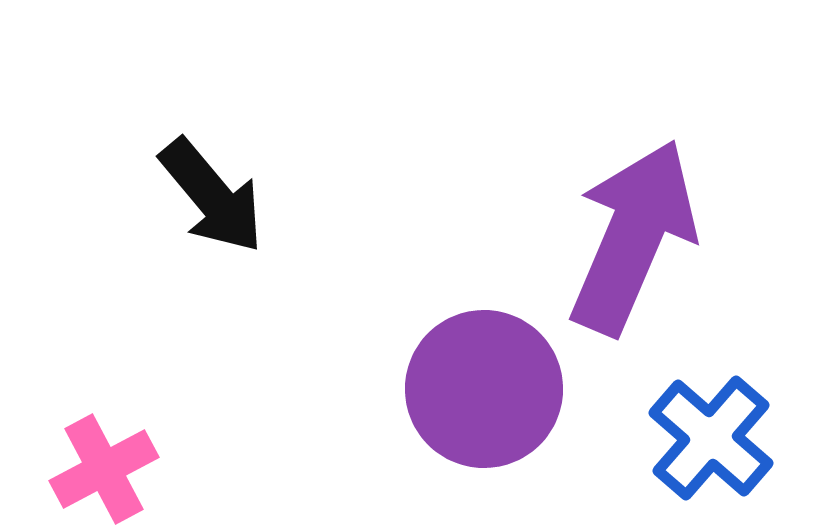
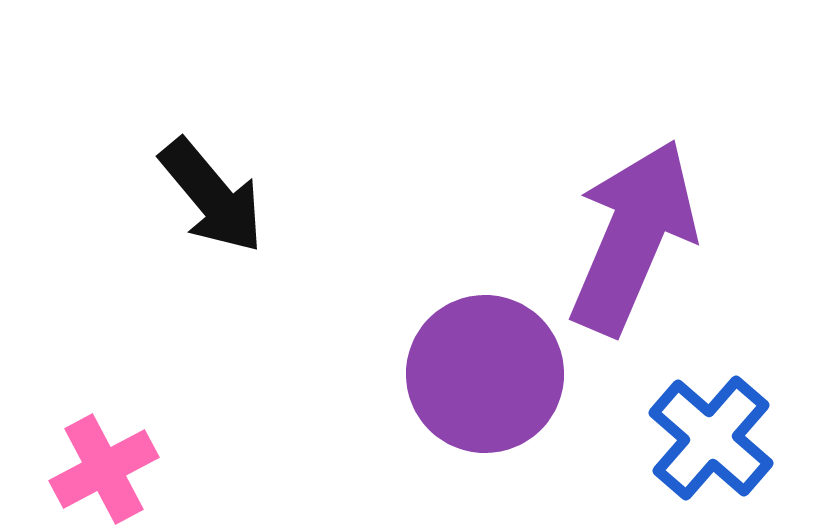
purple circle: moved 1 px right, 15 px up
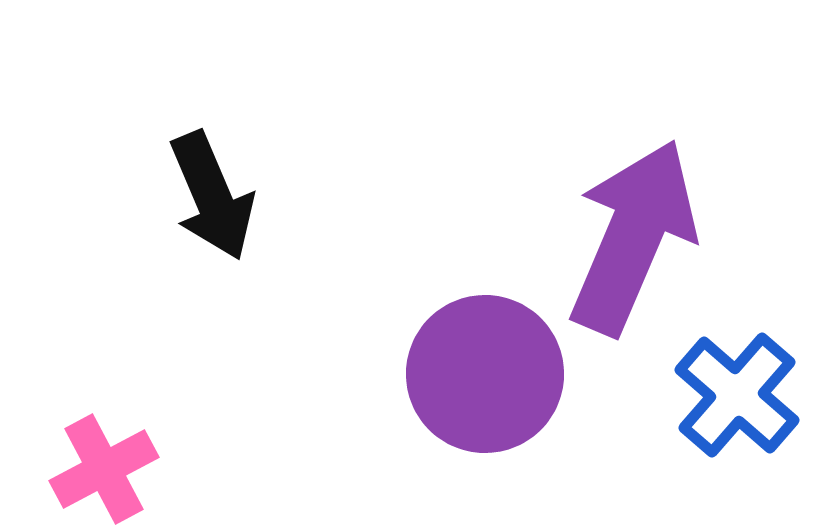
black arrow: rotated 17 degrees clockwise
blue cross: moved 26 px right, 43 px up
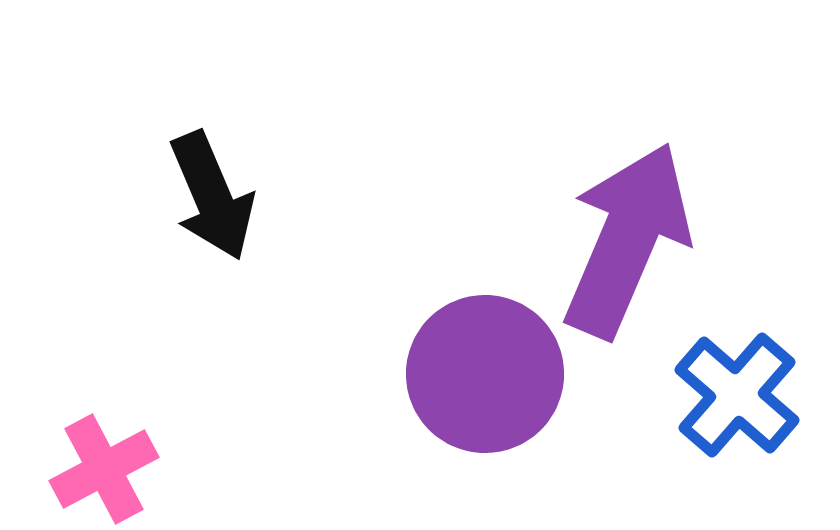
purple arrow: moved 6 px left, 3 px down
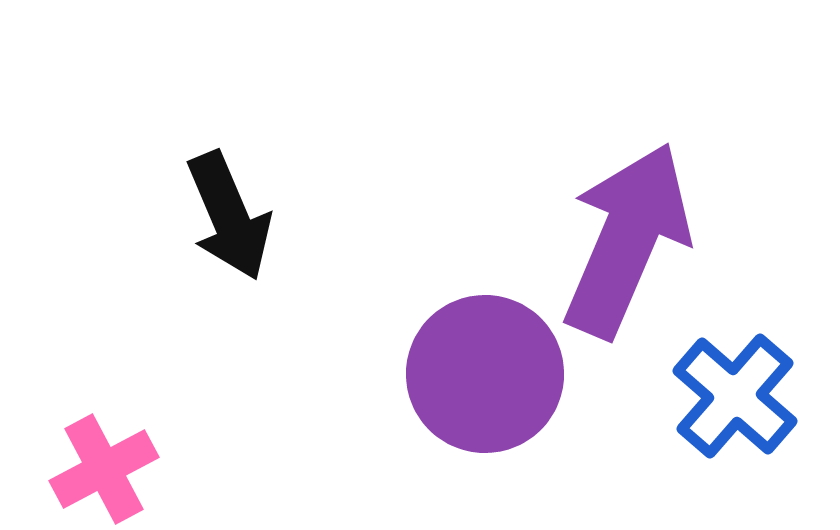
black arrow: moved 17 px right, 20 px down
blue cross: moved 2 px left, 1 px down
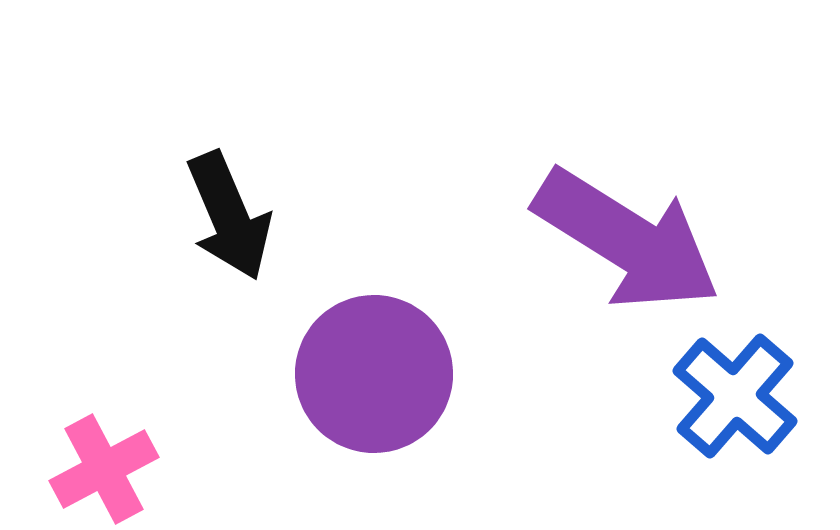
purple arrow: rotated 99 degrees clockwise
purple circle: moved 111 px left
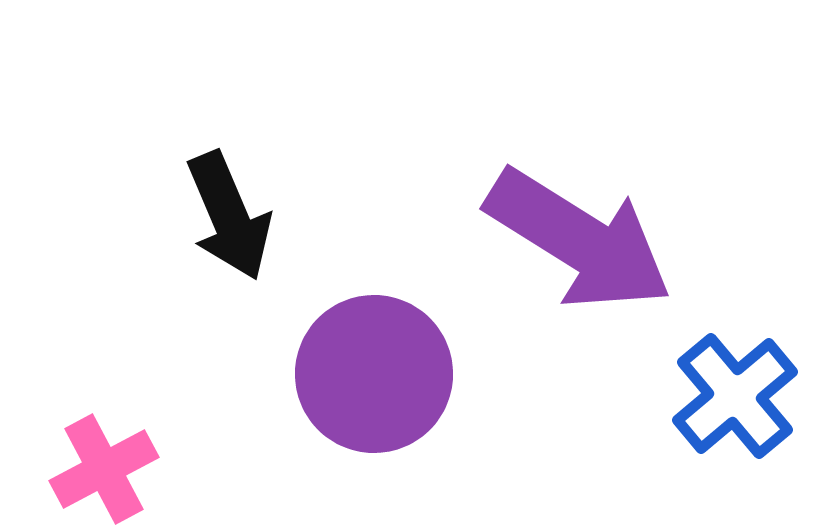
purple arrow: moved 48 px left
blue cross: rotated 9 degrees clockwise
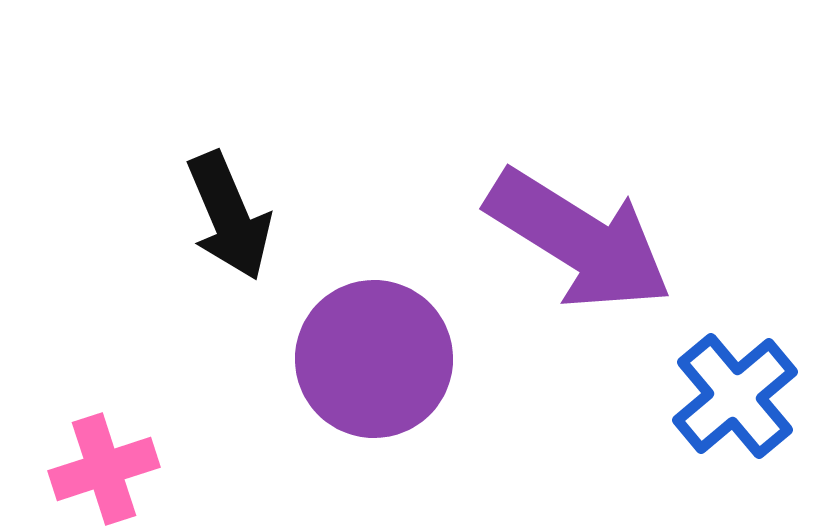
purple circle: moved 15 px up
pink cross: rotated 10 degrees clockwise
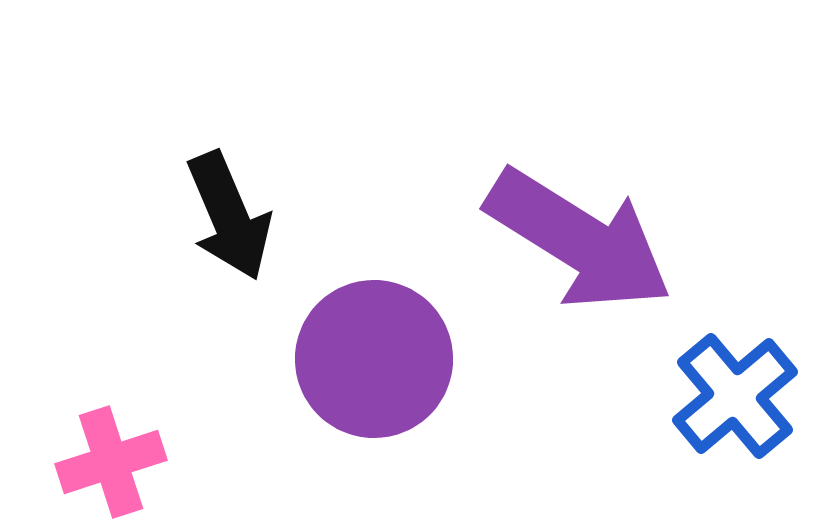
pink cross: moved 7 px right, 7 px up
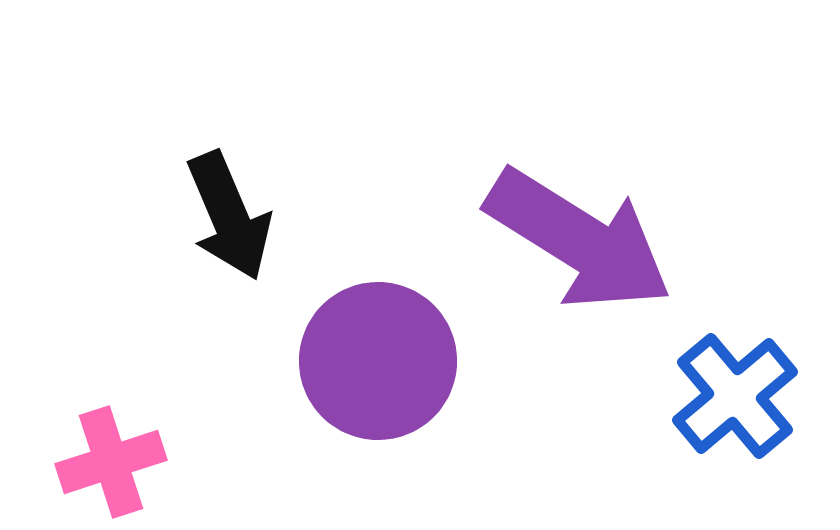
purple circle: moved 4 px right, 2 px down
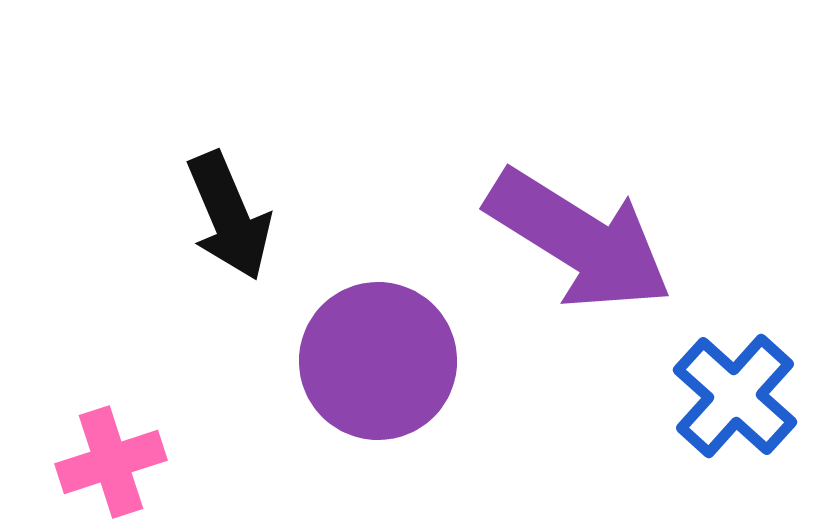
blue cross: rotated 8 degrees counterclockwise
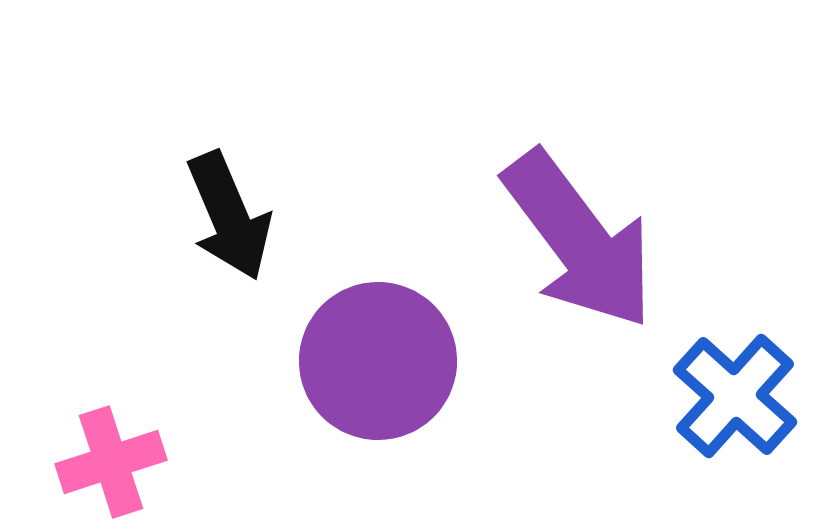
purple arrow: rotated 21 degrees clockwise
